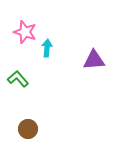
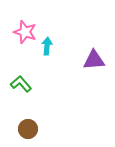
cyan arrow: moved 2 px up
green L-shape: moved 3 px right, 5 px down
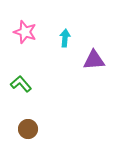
cyan arrow: moved 18 px right, 8 px up
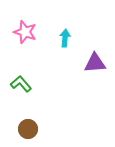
purple triangle: moved 1 px right, 3 px down
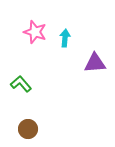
pink star: moved 10 px right
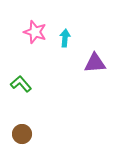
brown circle: moved 6 px left, 5 px down
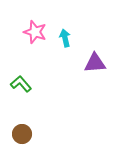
cyan arrow: rotated 18 degrees counterclockwise
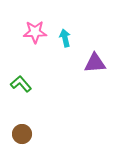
pink star: rotated 20 degrees counterclockwise
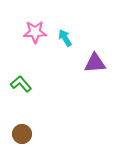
cyan arrow: rotated 18 degrees counterclockwise
